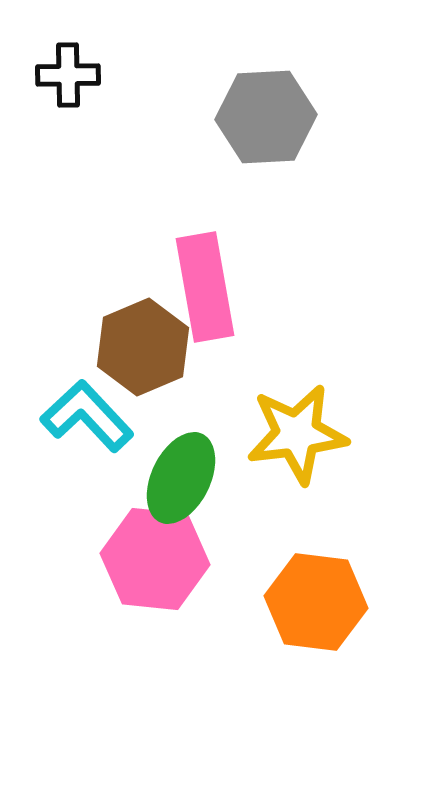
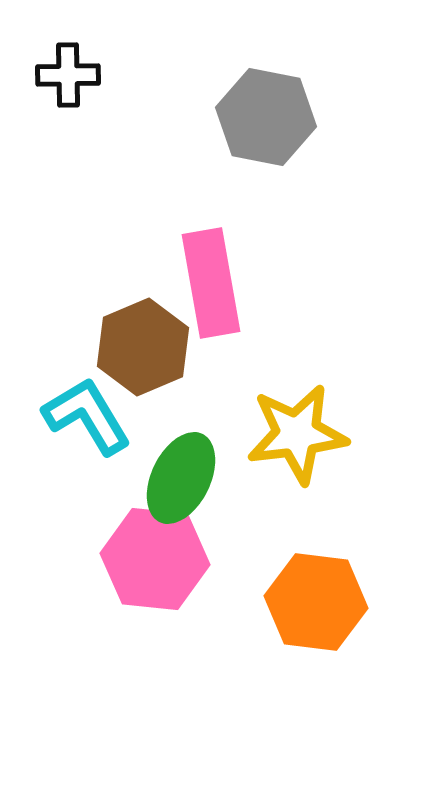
gray hexagon: rotated 14 degrees clockwise
pink rectangle: moved 6 px right, 4 px up
cyan L-shape: rotated 12 degrees clockwise
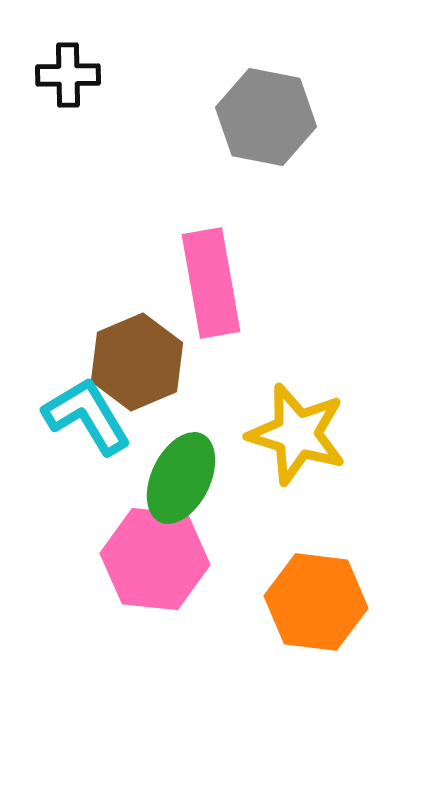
brown hexagon: moved 6 px left, 15 px down
yellow star: rotated 24 degrees clockwise
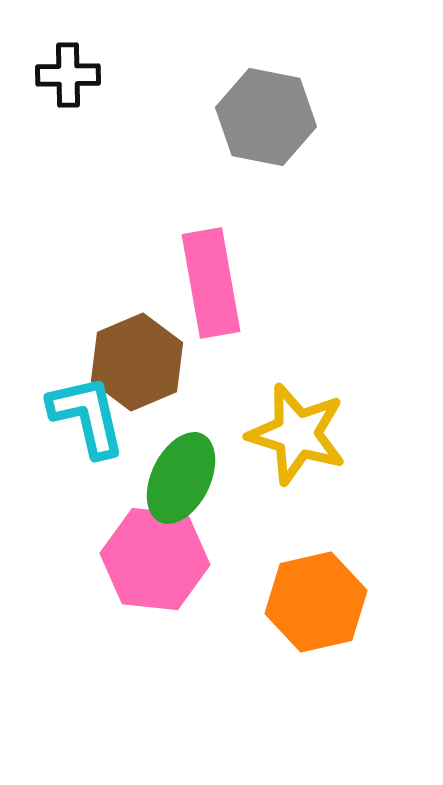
cyan L-shape: rotated 18 degrees clockwise
orange hexagon: rotated 20 degrees counterclockwise
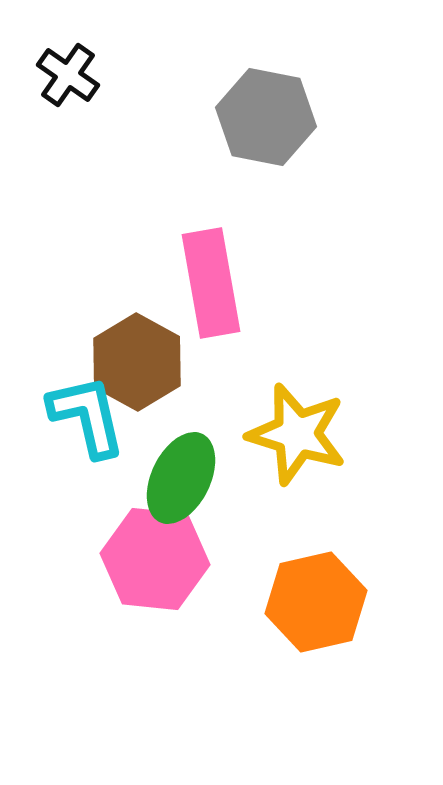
black cross: rotated 36 degrees clockwise
brown hexagon: rotated 8 degrees counterclockwise
